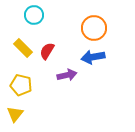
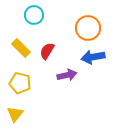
orange circle: moved 6 px left
yellow rectangle: moved 2 px left
yellow pentagon: moved 1 px left, 2 px up
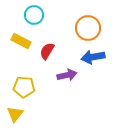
yellow rectangle: moved 7 px up; rotated 18 degrees counterclockwise
yellow pentagon: moved 4 px right, 4 px down; rotated 10 degrees counterclockwise
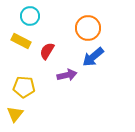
cyan circle: moved 4 px left, 1 px down
blue arrow: rotated 30 degrees counterclockwise
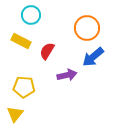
cyan circle: moved 1 px right, 1 px up
orange circle: moved 1 px left
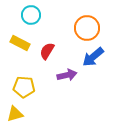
yellow rectangle: moved 1 px left, 2 px down
yellow triangle: rotated 36 degrees clockwise
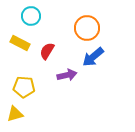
cyan circle: moved 1 px down
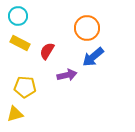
cyan circle: moved 13 px left
yellow pentagon: moved 1 px right
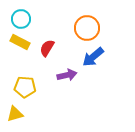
cyan circle: moved 3 px right, 3 px down
yellow rectangle: moved 1 px up
red semicircle: moved 3 px up
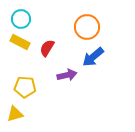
orange circle: moved 1 px up
